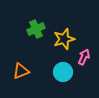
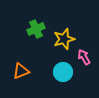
pink arrow: rotated 56 degrees counterclockwise
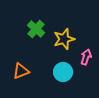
green cross: rotated 24 degrees counterclockwise
pink arrow: moved 2 px right; rotated 49 degrees clockwise
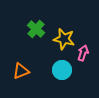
yellow star: rotated 30 degrees clockwise
pink arrow: moved 3 px left, 4 px up
cyan circle: moved 1 px left, 2 px up
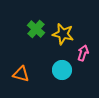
yellow star: moved 1 px left, 5 px up
orange triangle: moved 3 px down; rotated 36 degrees clockwise
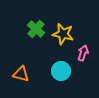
cyan circle: moved 1 px left, 1 px down
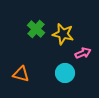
pink arrow: rotated 49 degrees clockwise
cyan circle: moved 4 px right, 2 px down
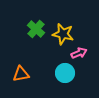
pink arrow: moved 4 px left
orange triangle: rotated 24 degrees counterclockwise
